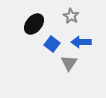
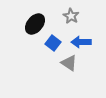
black ellipse: moved 1 px right
blue square: moved 1 px right, 1 px up
gray triangle: rotated 30 degrees counterclockwise
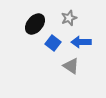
gray star: moved 2 px left, 2 px down; rotated 21 degrees clockwise
gray triangle: moved 2 px right, 3 px down
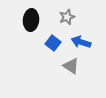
gray star: moved 2 px left, 1 px up
black ellipse: moved 4 px left, 4 px up; rotated 35 degrees counterclockwise
blue arrow: rotated 18 degrees clockwise
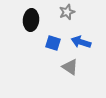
gray star: moved 5 px up
blue square: rotated 21 degrees counterclockwise
gray triangle: moved 1 px left, 1 px down
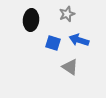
gray star: moved 2 px down
blue arrow: moved 2 px left, 2 px up
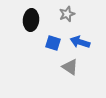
blue arrow: moved 1 px right, 2 px down
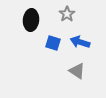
gray star: rotated 14 degrees counterclockwise
gray triangle: moved 7 px right, 4 px down
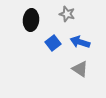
gray star: rotated 21 degrees counterclockwise
blue square: rotated 35 degrees clockwise
gray triangle: moved 3 px right, 2 px up
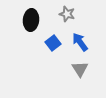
blue arrow: rotated 36 degrees clockwise
gray triangle: rotated 24 degrees clockwise
